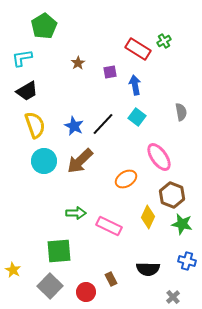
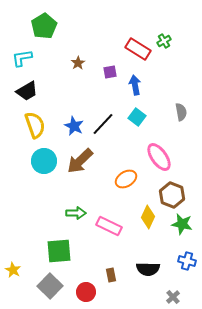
brown rectangle: moved 4 px up; rotated 16 degrees clockwise
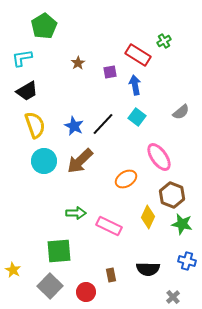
red rectangle: moved 6 px down
gray semicircle: rotated 60 degrees clockwise
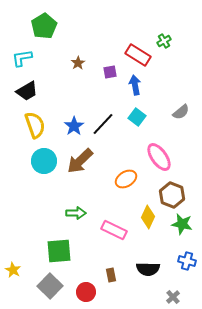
blue star: rotated 12 degrees clockwise
pink rectangle: moved 5 px right, 4 px down
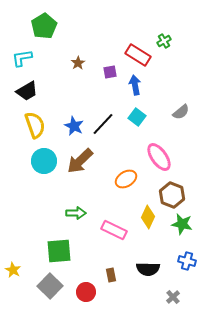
blue star: rotated 12 degrees counterclockwise
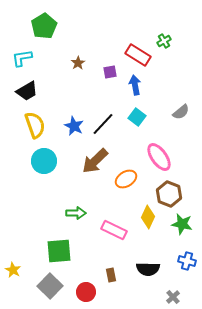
brown arrow: moved 15 px right
brown hexagon: moved 3 px left, 1 px up
